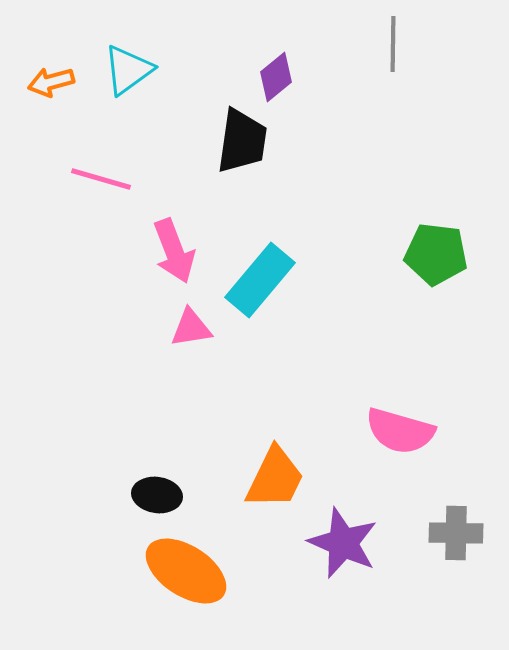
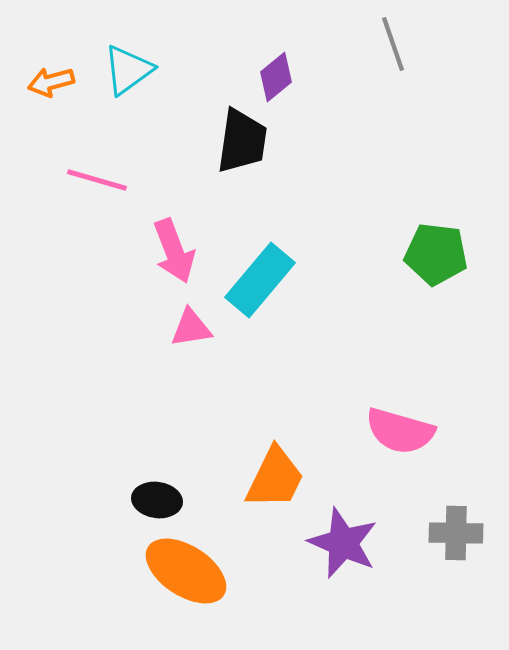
gray line: rotated 20 degrees counterclockwise
pink line: moved 4 px left, 1 px down
black ellipse: moved 5 px down
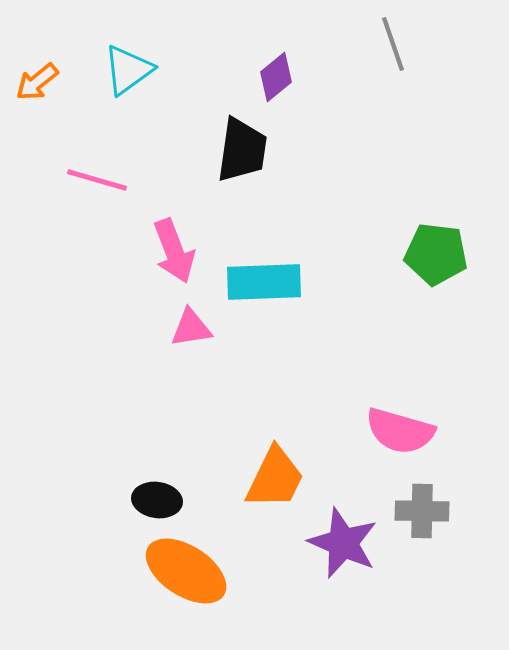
orange arrow: moved 14 px left; rotated 24 degrees counterclockwise
black trapezoid: moved 9 px down
cyan rectangle: moved 4 px right, 2 px down; rotated 48 degrees clockwise
gray cross: moved 34 px left, 22 px up
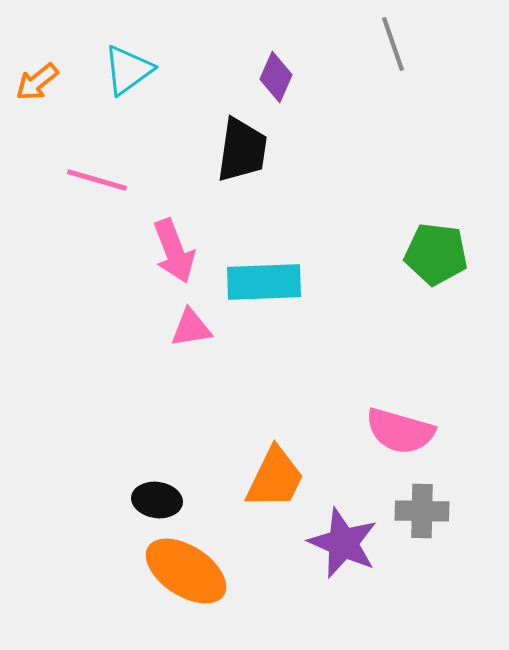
purple diamond: rotated 27 degrees counterclockwise
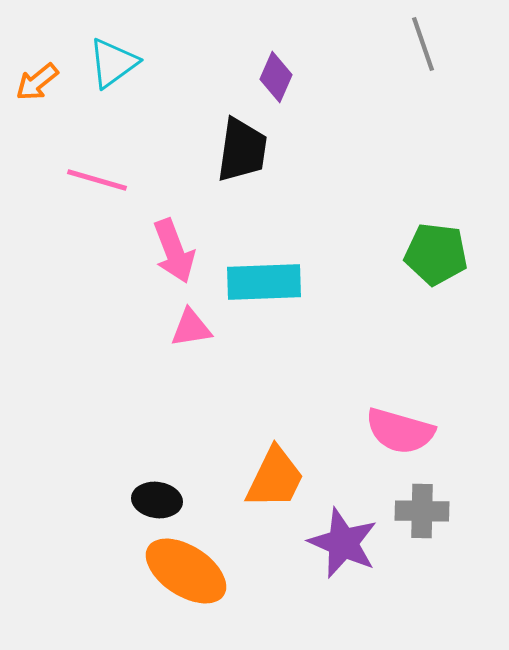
gray line: moved 30 px right
cyan triangle: moved 15 px left, 7 px up
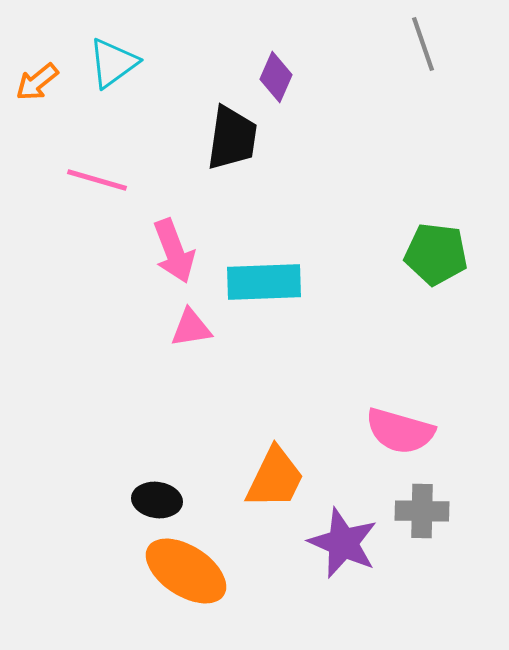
black trapezoid: moved 10 px left, 12 px up
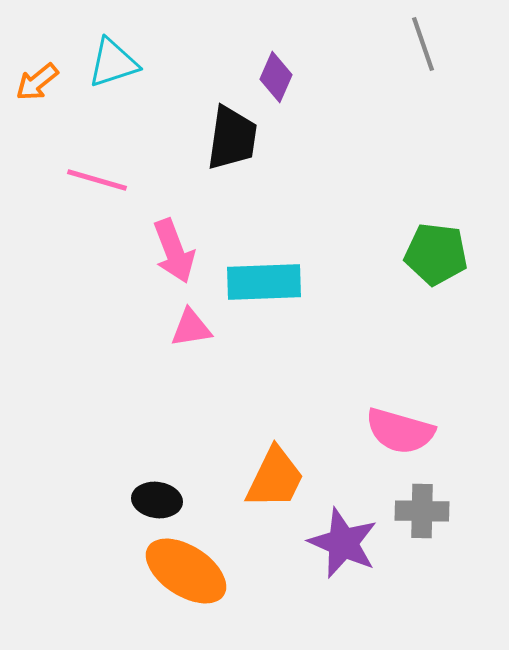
cyan triangle: rotated 18 degrees clockwise
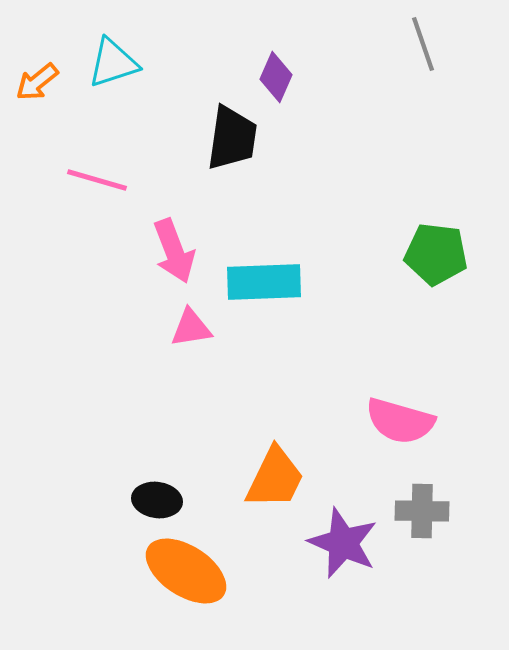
pink semicircle: moved 10 px up
